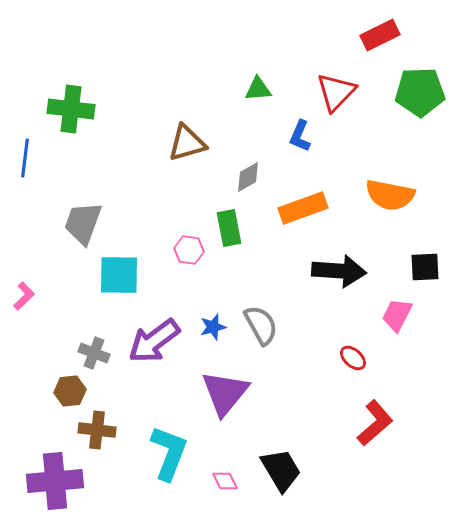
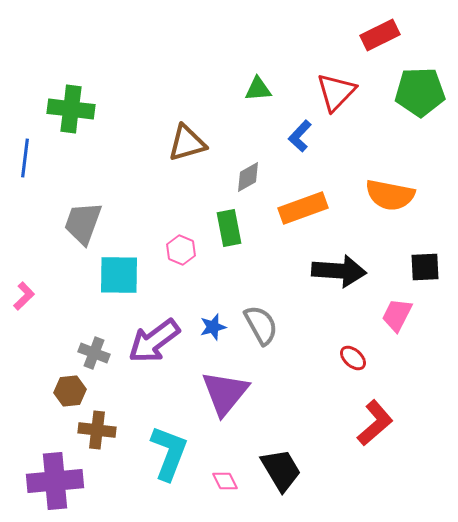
blue L-shape: rotated 20 degrees clockwise
pink hexagon: moved 8 px left; rotated 16 degrees clockwise
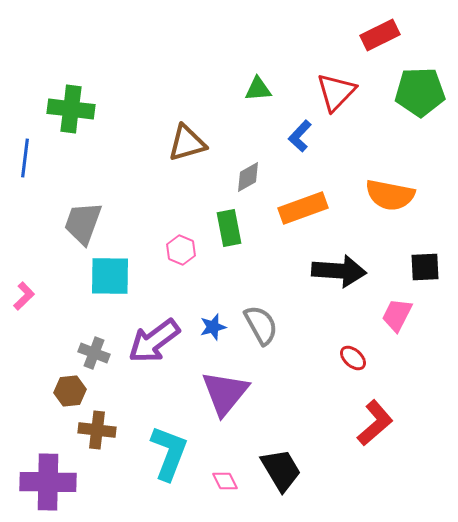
cyan square: moved 9 px left, 1 px down
purple cross: moved 7 px left, 1 px down; rotated 6 degrees clockwise
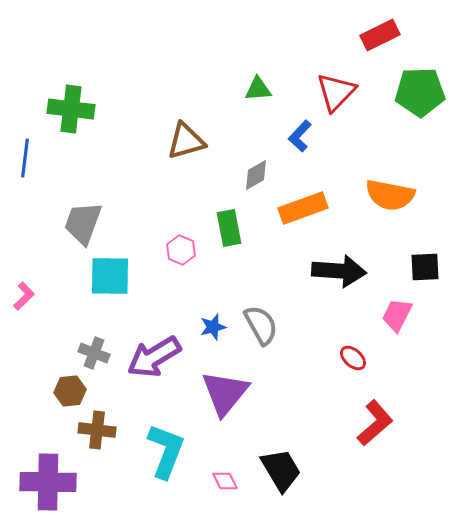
brown triangle: moved 1 px left, 2 px up
gray diamond: moved 8 px right, 2 px up
purple arrow: moved 16 px down; rotated 6 degrees clockwise
cyan L-shape: moved 3 px left, 2 px up
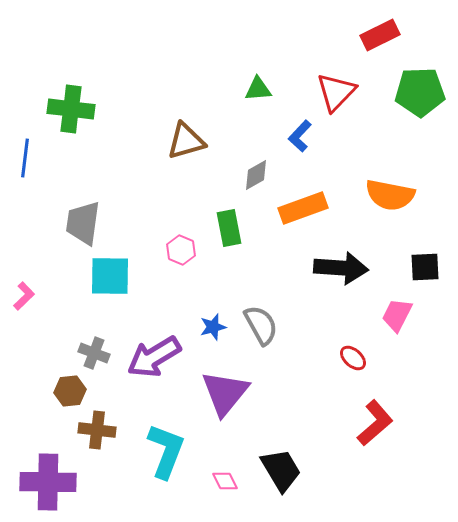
gray trapezoid: rotated 12 degrees counterclockwise
black arrow: moved 2 px right, 3 px up
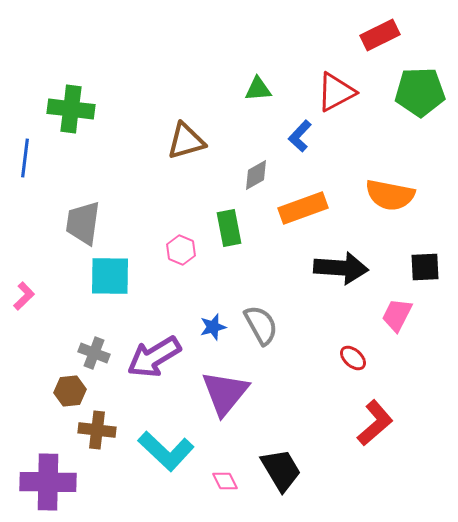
red triangle: rotated 18 degrees clockwise
cyan L-shape: rotated 112 degrees clockwise
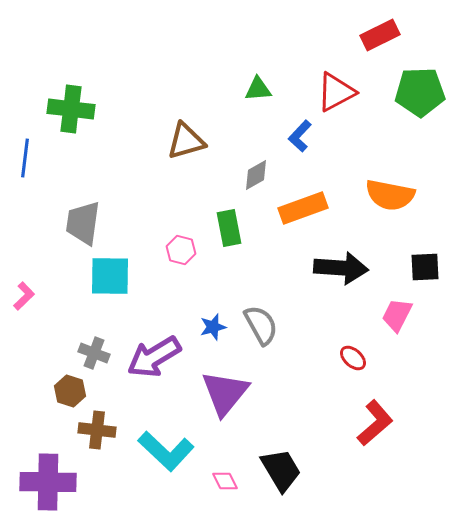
pink hexagon: rotated 8 degrees counterclockwise
brown hexagon: rotated 24 degrees clockwise
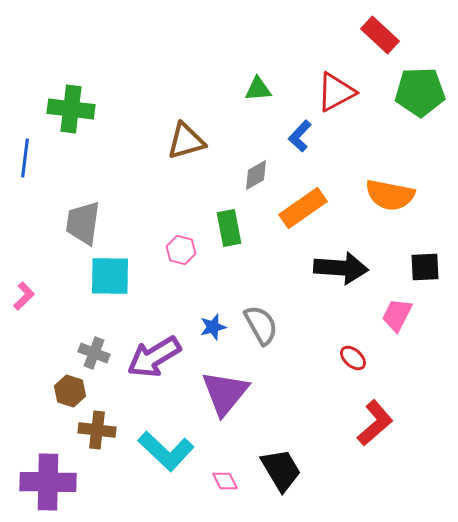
red rectangle: rotated 69 degrees clockwise
orange rectangle: rotated 15 degrees counterclockwise
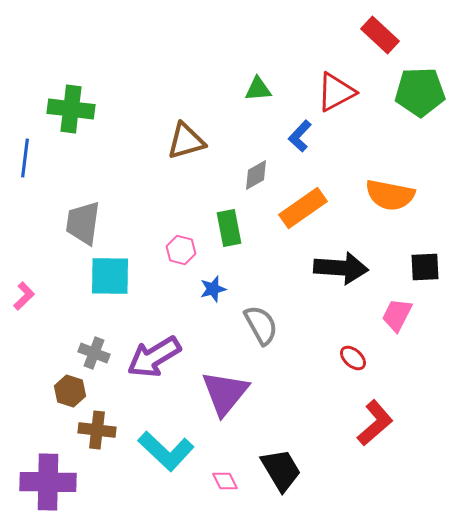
blue star: moved 38 px up
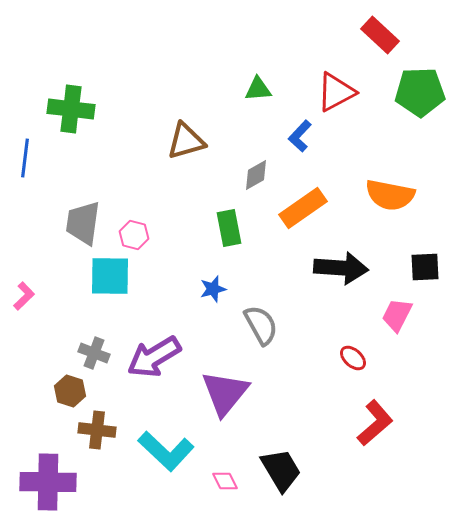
pink hexagon: moved 47 px left, 15 px up
